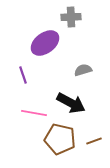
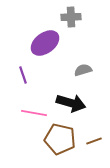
black arrow: rotated 12 degrees counterclockwise
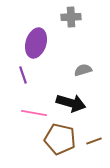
purple ellipse: moved 9 px left; rotated 36 degrees counterclockwise
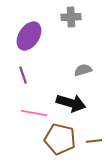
purple ellipse: moved 7 px left, 7 px up; rotated 16 degrees clockwise
brown line: rotated 14 degrees clockwise
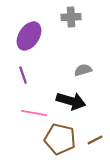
black arrow: moved 2 px up
brown line: moved 1 px right, 1 px up; rotated 21 degrees counterclockwise
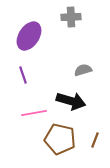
pink line: rotated 20 degrees counterclockwise
brown line: rotated 42 degrees counterclockwise
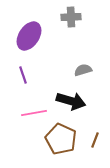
brown pentagon: moved 1 px right; rotated 12 degrees clockwise
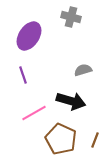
gray cross: rotated 18 degrees clockwise
pink line: rotated 20 degrees counterclockwise
